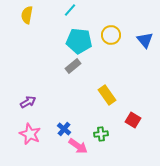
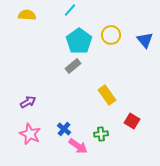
yellow semicircle: rotated 84 degrees clockwise
cyan pentagon: rotated 30 degrees clockwise
red square: moved 1 px left, 1 px down
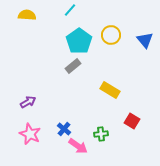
yellow rectangle: moved 3 px right, 5 px up; rotated 24 degrees counterclockwise
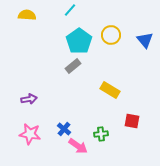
purple arrow: moved 1 px right, 3 px up; rotated 21 degrees clockwise
red square: rotated 21 degrees counterclockwise
pink star: rotated 15 degrees counterclockwise
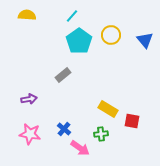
cyan line: moved 2 px right, 6 px down
gray rectangle: moved 10 px left, 9 px down
yellow rectangle: moved 2 px left, 19 px down
pink arrow: moved 2 px right, 2 px down
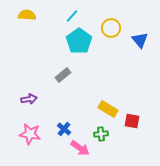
yellow circle: moved 7 px up
blue triangle: moved 5 px left
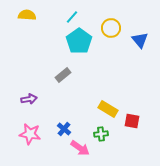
cyan line: moved 1 px down
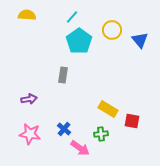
yellow circle: moved 1 px right, 2 px down
gray rectangle: rotated 42 degrees counterclockwise
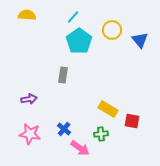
cyan line: moved 1 px right
